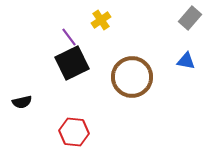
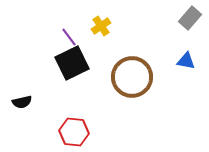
yellow cross: moved 6 px down
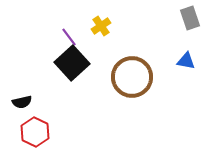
gray rectangle: rotated 60 degrees counterclockwise
black square: rotated 16 degrees counterclockwise
red hexagon: moved 39 px left; rotated 20 degrees clockwise
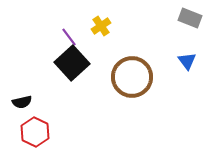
gray rectangle: rotated 50 degrees counterclockwise
blue triangle: moved 1 px right; rotated 42 degrees clockwise
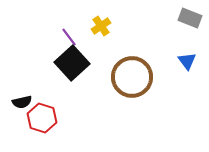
red hexagon: moved 7 px right, 14 px up; rotated 8 degrees counterclockwise
